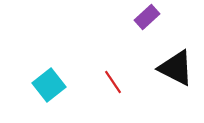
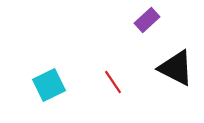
purple rectangle: moved 3 px down
cyan square: rotated 12 degrees clockwise
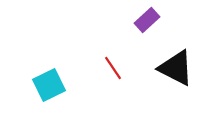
red line: moved 14 px up
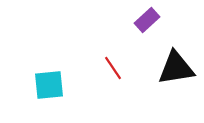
black triangle: rotated 36 degrees counterclockwise
cyan square: rotated 20 degrees clockwise
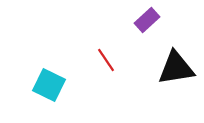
red line: moved 7 px left, 8 px up
cyan square: rotated 32 degrees clockwise
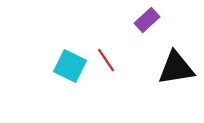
cyan square: moved 21 px right, 19 px up
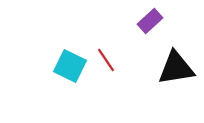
purple rectangle: moved 3 px right, 1 px down
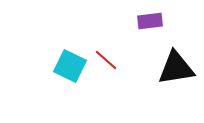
purple rectangle: rotated 35 degrees clockwise
red line: rotated 15 degrees counterclockwise
